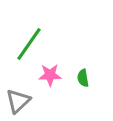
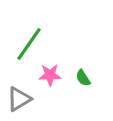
green semicircle: rotated 24 degrees counterclockwise
gray triangle: moved 1 px right, 2 px up; rotated 12 degrees clockwise
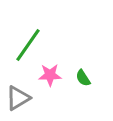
green line: moved 1 px left, 1 px down
gray triangle: moved 1 px left, 1 px up
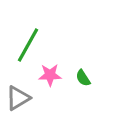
green line: rotated 6 degrees counterclockwise
